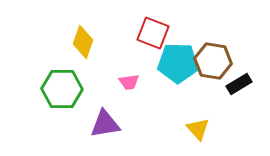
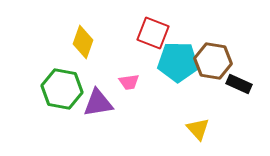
cyan pentagon: moved 1 px up
black rectangle: rotated 55 degrees clockwise
green hexagon: rotated 9 degrees clockwise
purple triangle: moved 7 px left, 21 px up
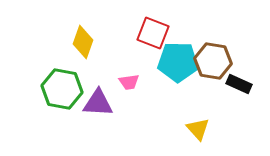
purple triangle: rotated 12 degrees clockwise
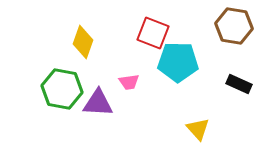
brown hexagon: moved 21 px right, 35 px up
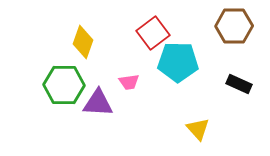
brown hexagon: rotated 9 degrees counterclockwise
red square: rotated 32 degrees clockwise
green hexagon: moved 2 px right, 4 px up; rotated 9 degrees counterclockwise
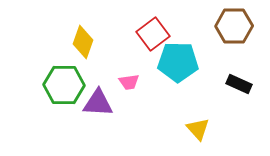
red square: moved 1 px down
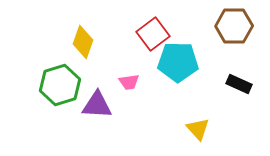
green hexagon: moved 4 px left; rotated 18 degrees counterclockwise
purple triangle: moved 1 px left, 2 px down
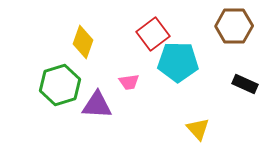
black rectangle: moved 6 px right
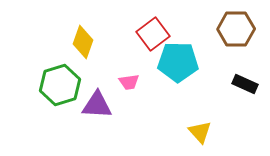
brown hexagon: moved 2 px right, 3 px down
yellow triangle: moved 2 px right, 3 px down
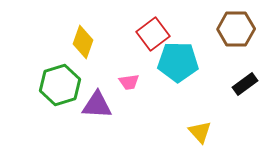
black rectangle: rotated 60 degrees counterclockwise
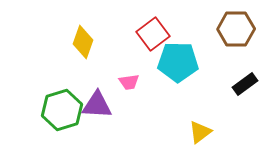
green hexagon: moved 2 px right, 25 px down
yellow triangle: rotated 35 degrees clockwise
